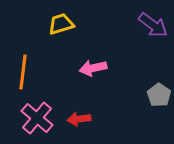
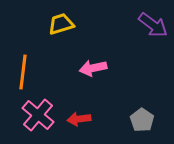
gray pentagon: moved 17 px left, 25 px down
pink cross: moved 1 px right, 3 px up
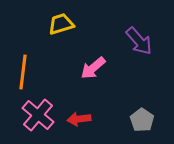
purple arrow: moved 14 px left, 16 px down; rotated 12 degrees clockwise
pink arrow: rotated 28 degrees counterclockwise
